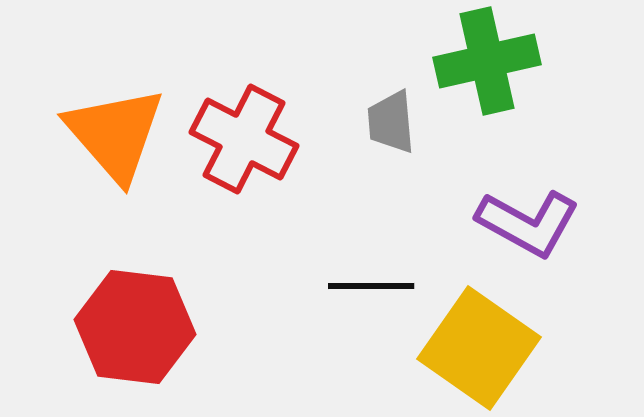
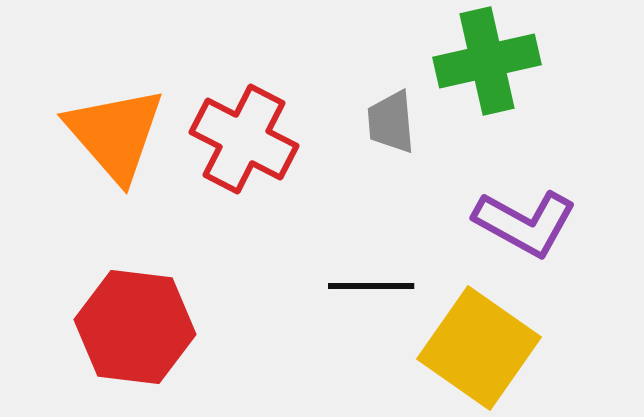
purple L-shape: moved 3 px left
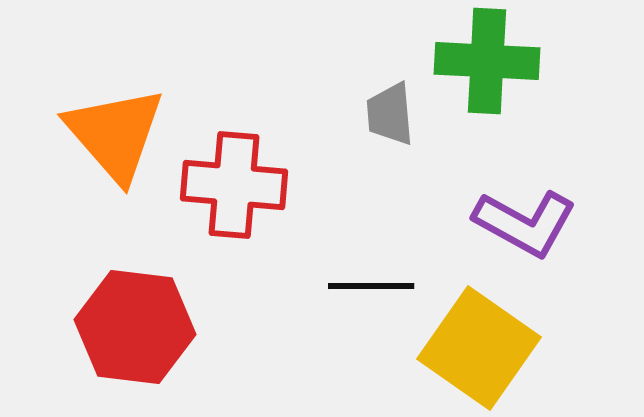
green cross: rotated 16 degrees clockwise
gray trapezoid: moved 1 px left, 8 px up
red cross: moved 10 px left, 46 px down; rotated 22 degrees counterclockwise
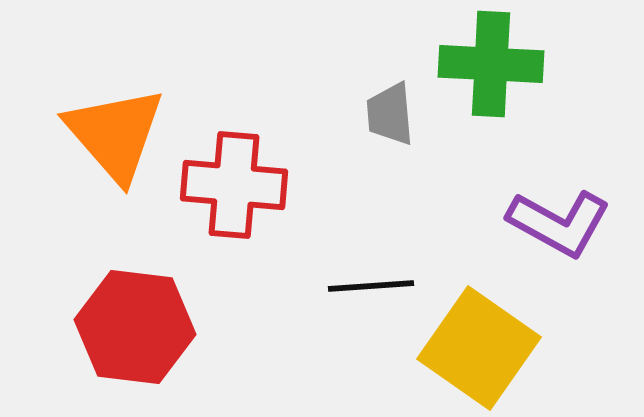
green cross: moved 4 px right, 3 px down
purple L-shape: moved 34 px right
black line: rotated 4 degrees counterclockwise
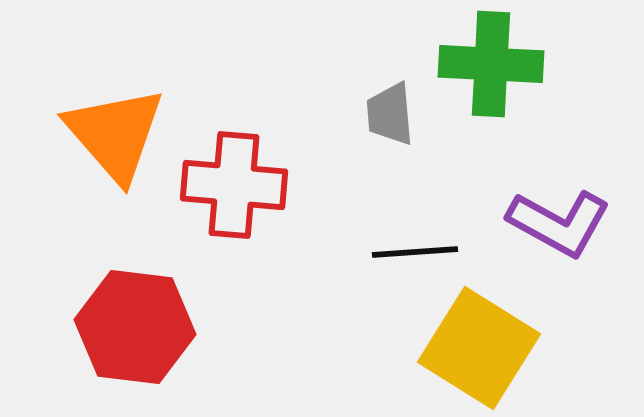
black line: moved 44 px right, 34 px up
yellow square: rotated 3 degrees counterclockwise
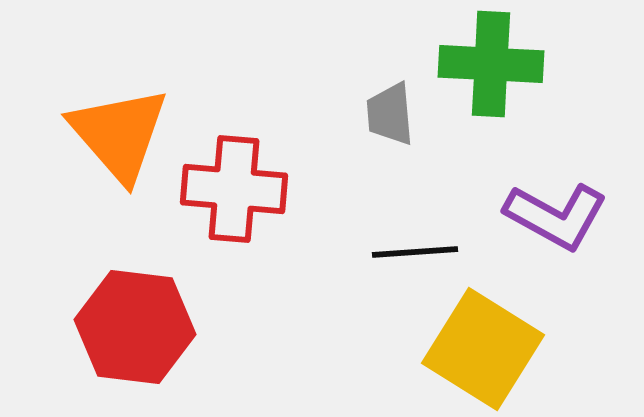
orange triangle: moved 4 px right
red cross: moved 4 px down
purple L-shape: moved 3 px left, 7 px up
yellow square: moved 4 px right, 1 px down
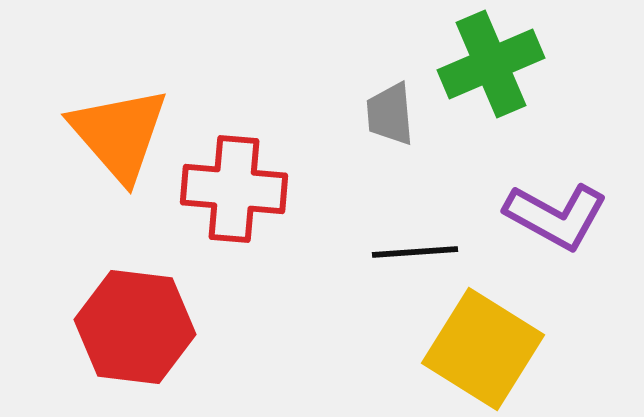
green cross: rotated 26 degrees counterclockwise
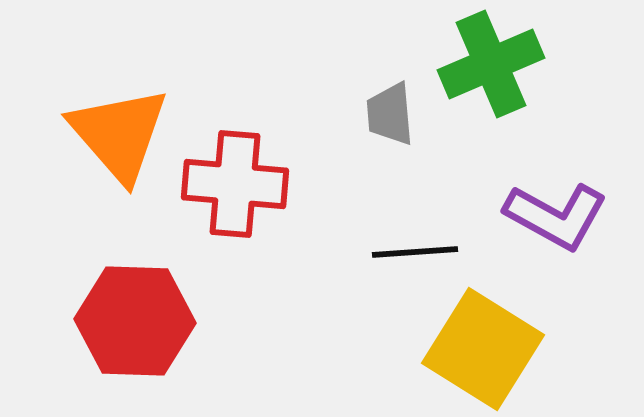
red cross: moved 1 px right, 5 px up
red hexagon: moved 6 px up; rotated 5 degrees counterclockwise
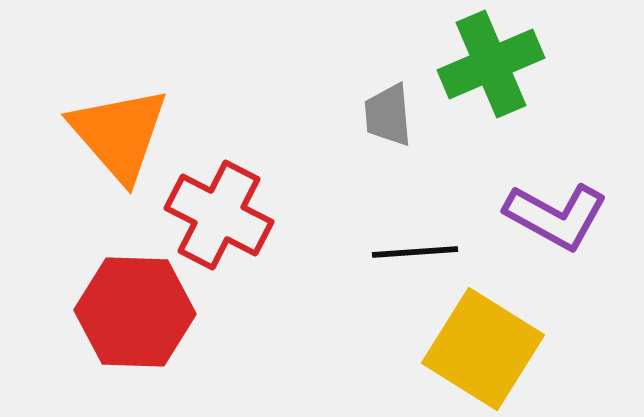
gray trapezoid: moved 2 px left, 1 px down
red cross: moved 16 px left, 31 px down; rotated 22 degrees clockwise
red hexagon: moved 9 px up
